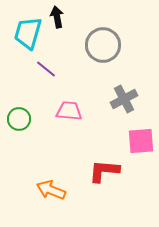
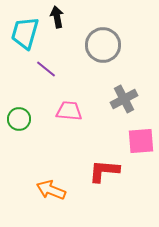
cyan trapezoid: moved 3 px left
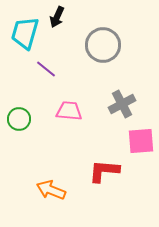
black arrow: rotated 145 degrees counterclockwise
gray cross: moved 2 px left, 5 px down
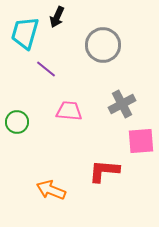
green circle: moved 2 px left, 3 px down
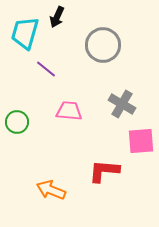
gray cross: rotated 32 degrees counterclockwise
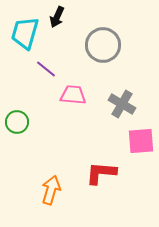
pink trapezoid: moved 4 px right, 16 px up
red L-shape: moved 3 px left, 2 px down
orange arrow: rotated 84 degrees clockwise
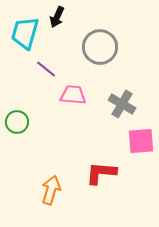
gray circle: moved 3 px left, 2 px down
